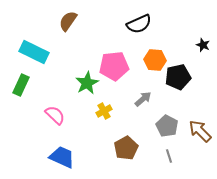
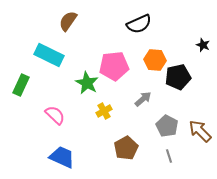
cyan rectangle: moved 15 px right, 3 px down
green star: rotated 15 degrees counterclockwise
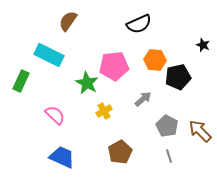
green rectangle: moved 4 px up
brown pentagon: moved 6 px left, 4 px down
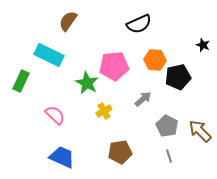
brown pentagon: rotated 20 degrees clockwise
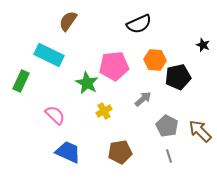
blue trapezoid: moved 6 px right, 5 px up
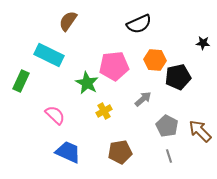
black star: moved 2 px up; rotated 16 degrees counterclockwise
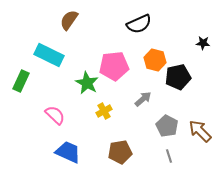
brown semicircle: moved 1 px right, 1 px up
orange hexagon: rotated 10 degrees clockwise
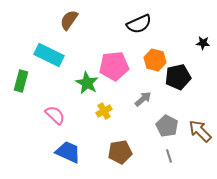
green rectangle: rotated 10 degrees counterclockwise
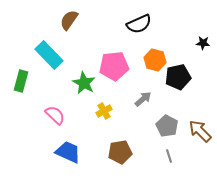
cyan rectangle: rotated 20 degrees clockwise
green star: moved 3 px left
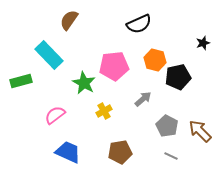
black star: rotated 24 degrees counterclockwise
green rectangle: rotated 60 degrees clockwise
pink semicircle: rotated 80 degrees counterclockwise
gray line: moved 2 px right; rotated 48 degrees counterclockwise
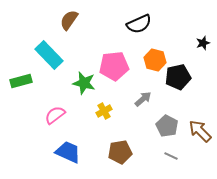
green star: rotated 15 degrees counterclockwise
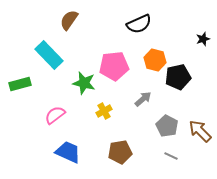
black star: moved 4 px up
green rectangle: moved 1 px left, 3 px down
